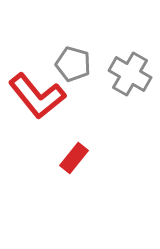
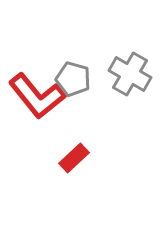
gray pentagon: moved 15 px down
red rectangle: rotated 8 degrees clockwise
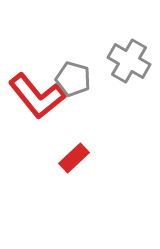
gray cross: moved 1 px left, 13 px up
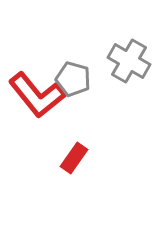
red L-shape: moved 1 px up
red rectangle: rotated 12 degrees counterclockwise
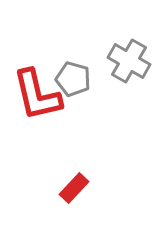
red L-shape: rotated 26 degrees clockwise
red rectangle: moved 30 px down; rotated 8 degrees clockwise
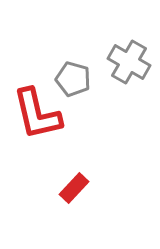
gray cross: moved 1 px down
red L-shape: moved 19 px down
